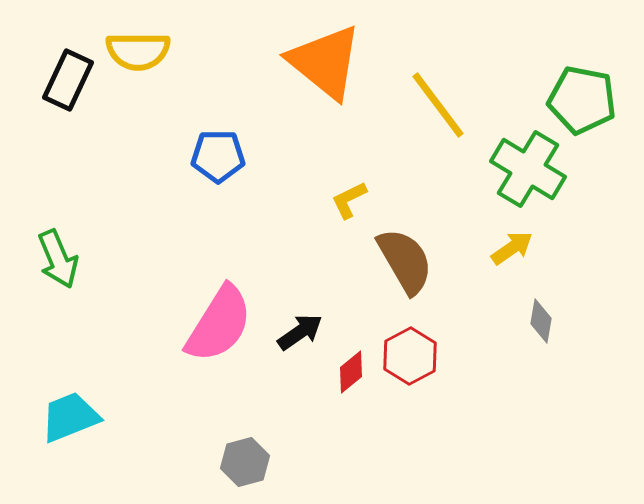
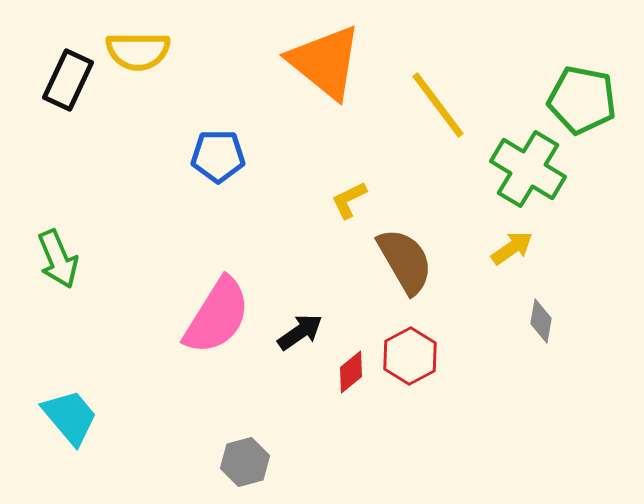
pink semicircle: moved 2 px left, 8 px up
cyan trapezoid: rotated 72 degrees clockwise
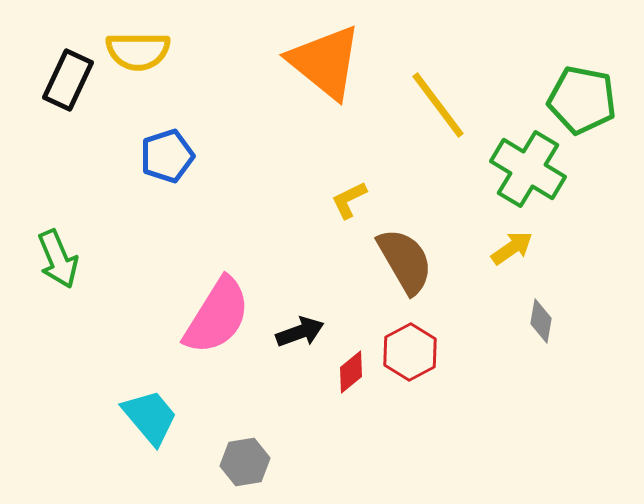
blue pentagon: moved 51 px left; rotated 18 degrees counterclockwise
black arrow: rotated 15 degrees clockwise
red hexagon: moved 4 px up
cyan trapezoid: moved 80 px right
gray hexagon: rotated 6 degrees clockwise
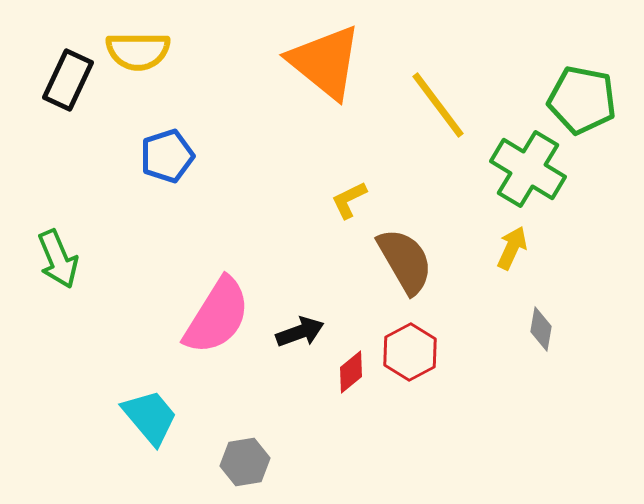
yellow arrow: rotated 30 degrees counterclockwise
gray diamond: moved 8 px down
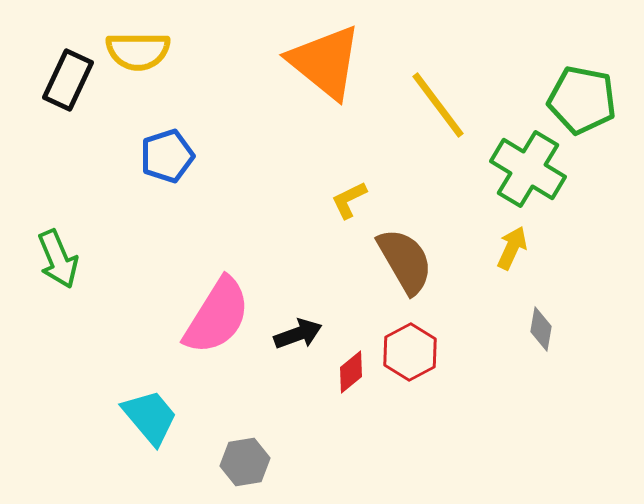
black arrow: moved 2 px left, 2 px down
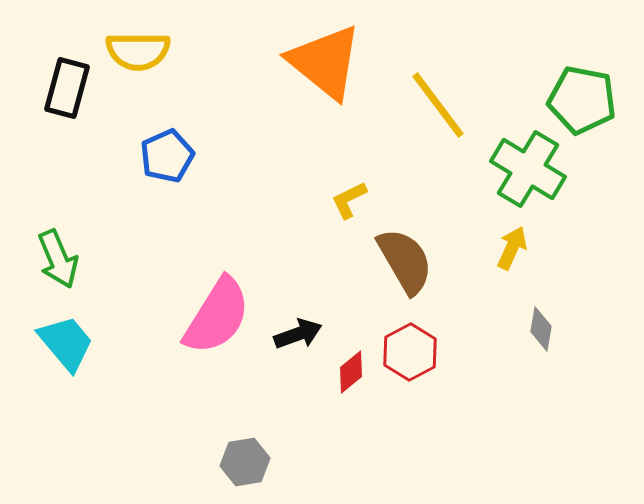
black rectangle: moved 1 px left, 8 px down; rotated 10 degrees counterclockwise
blue pentagon: rotated 6 degrees counterclockwise
cyan trapezoid: moved 84 px left, 74 px up
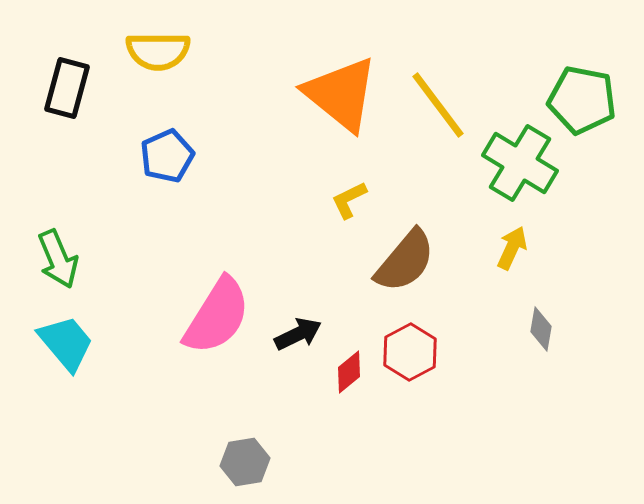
yellow semicircle: moved 20 px right
orange triangle: moved 16 px right, 32 px down
green cross: moved 8 px left, 6 px up
brown semicircle: rotated 70 degrees clockwise
black arrow: rotated 6 degrees counterclockwise
red diamond: moved 2 px left
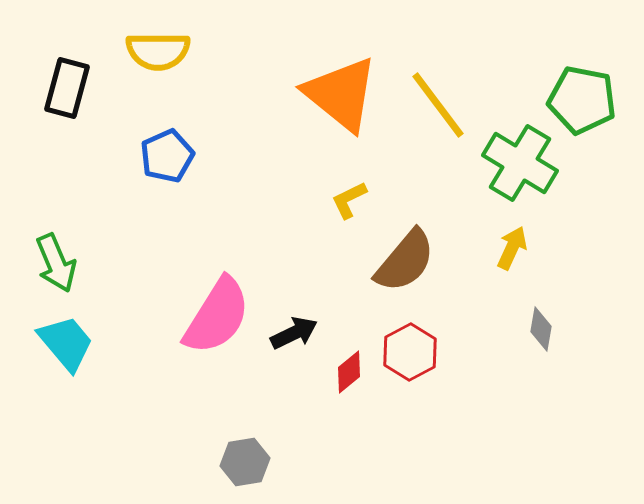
green arrow: moved 2 px left, 4 px down
black arrow: moved 4 px left, 1 px up
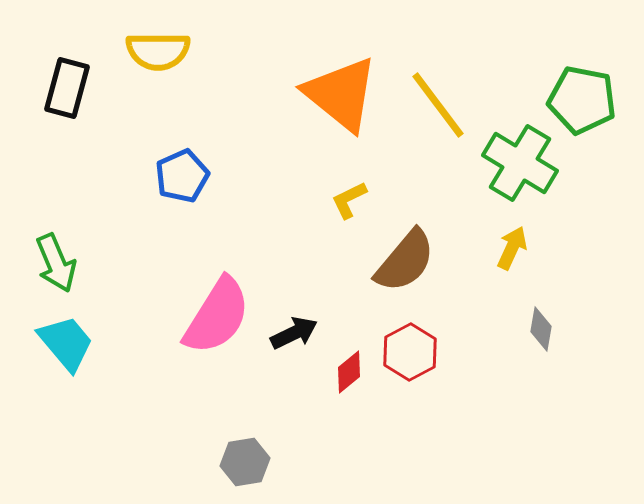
blue pentagon: moved 15 px right, 20 px down
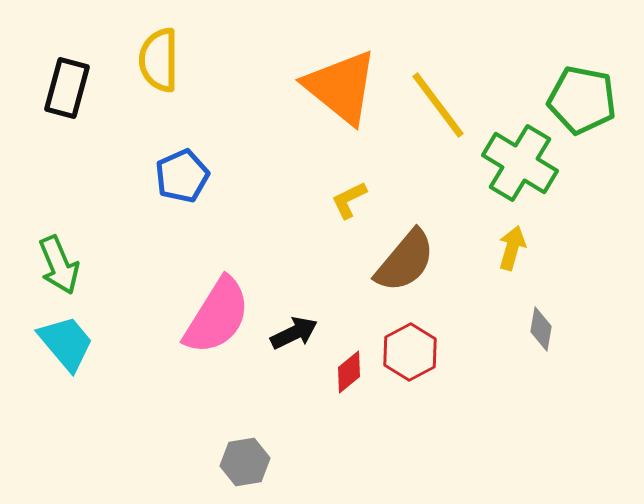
yellow semicircle: moved 1 px right, 9 px down; rotated 90 degrees clockwise
orange triangle: moved 7 px up
yellow arrow: rotated 9 degrees counterclockwise
green arrow: moved 3 px right, 2 px down
